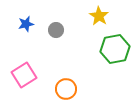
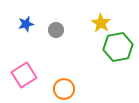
yellow star: moved 2 px right, 7 px down
green hexagon: moved 3 px right, 2 px up
orange circle: moved 2 px left
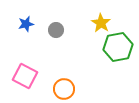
pink square: moved 1 px right, 1 px down; rotated 30 degrees counterclockwise
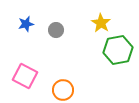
green hexagon: moved 3 px down
orange circle: moved 1 px left, 1 px down
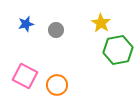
orange circle: moved 6 px left, 5 px up
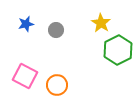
green hexagon: rotated 16 degrees counterclockwise
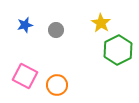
blue star: moved 1 px left, 1 px down
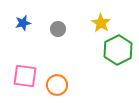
blue star: moved 2 px left, 2 px up
gray circle: moved 2 px right, 1 px up
pink square: rotated 20 degrees counterclockwise
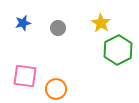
gray circle: moved 1 px up
orange circle: moved 1 px left, 4 px down
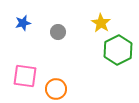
gray circle: moved 4 px down
